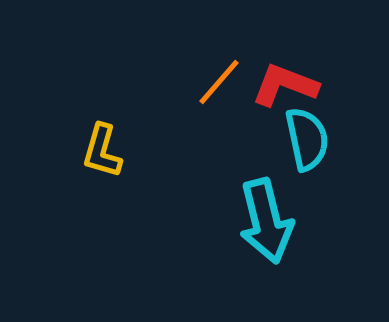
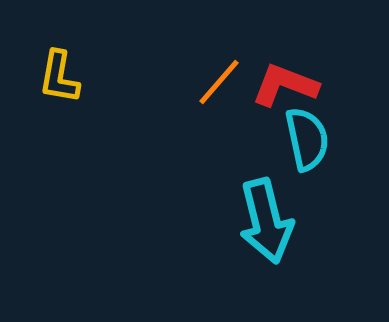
yellow L-shape: moved 43 px left, 74 px up; rotated 6 degrees counterclockwise
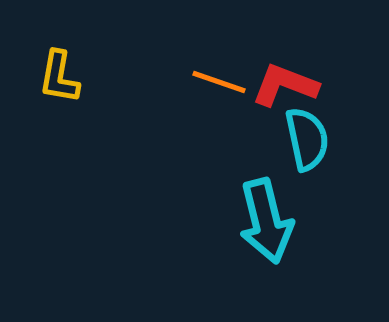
orange line: rotated 68 degrees clockwise
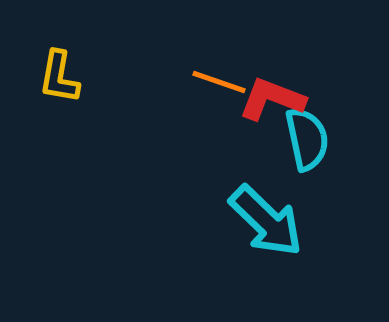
red L-shape: moved 13 px left, 14 px down
cyan arrow: rotated 32 degrees counterclockwise
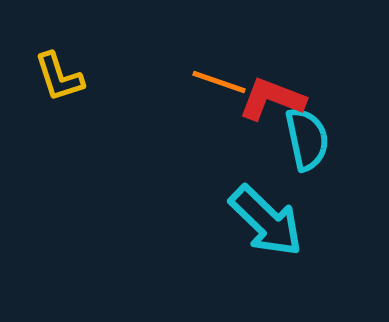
yellow L-shape: rotated 28 degrees counterclockwise
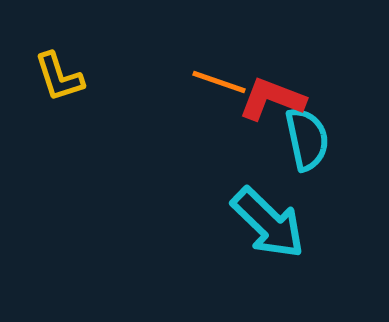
cyan arrow: moved 2 px right, 2 px down
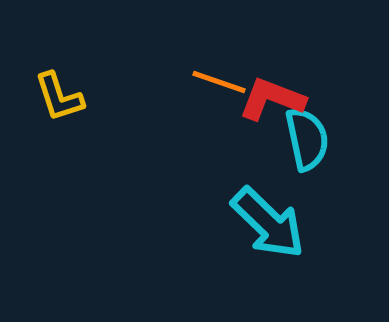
yellow L-shape: moved 20 px down
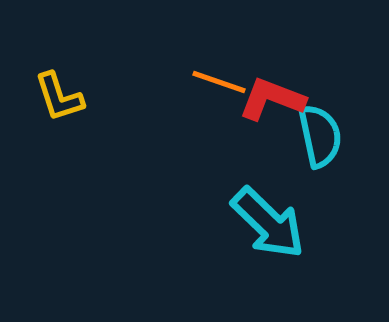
cyan semicircle: moved 13 px right, 3 px up
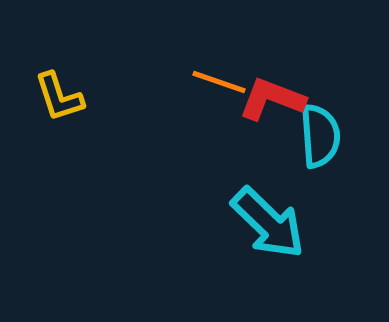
cyan semicircle: rotated 8 degrees clockwise
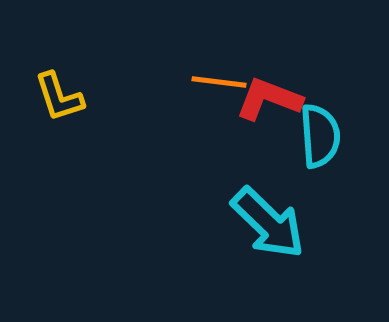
orange line: rotated 12 degrees counterclockwise
red L-shape: moved 3 px left
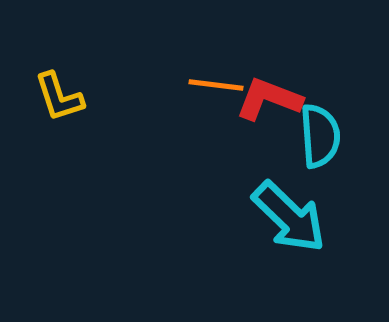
orange line: moved 3 px left, 3 px down
cyan arrow: moved 21 px right, 6 px up
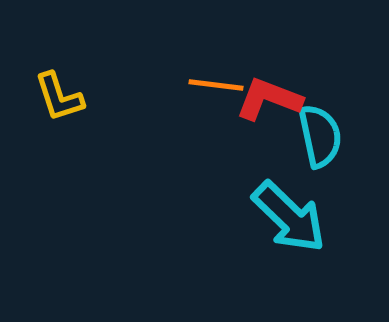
cyan semicircle: rotated 8 degrees counterclockwise
